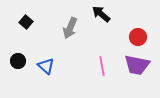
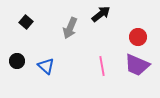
black arrow: rotated 102 degrees clockwise
black circle: moved 1 px left
purple trapezoid: rotated 12 degrees clockwise
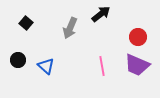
black square: moved 1 px down
black circle: moved 1 px right, 1 px up
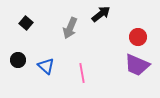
pink line: moved 20 px left, 7 px down
